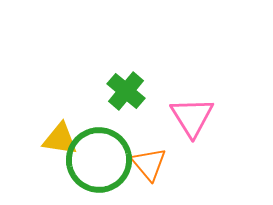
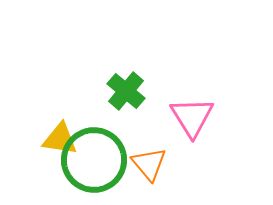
green circle: moved 5 px left
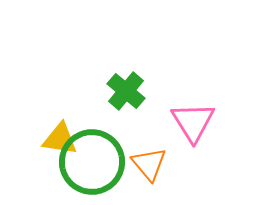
pink triangle: moved 1 px right, 5 px down
green circle: moved 2 px left, 2 px down
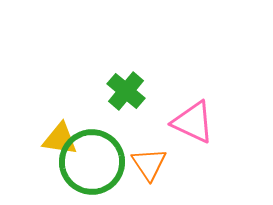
pink triangle: rotated 33 degrees counterclockwise
orange triangle: rotated 6 degrees clockwise
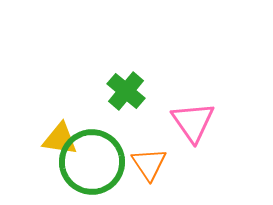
pink triangle: rotated 30 degrees clockwise
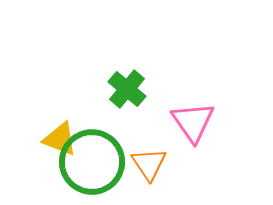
green cross: moved 1 px right, 2 px up
yellow triangle: rotated 12 degrees clockwise
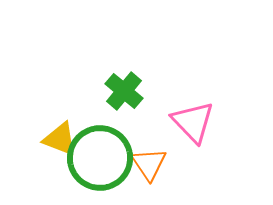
green cross: moved 3 px left, 2 px down
pink triangle: rotated 9 degrees counterclockwise
green circle: moved 8 px right, 4 px up
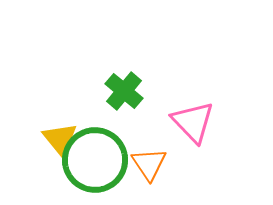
yellow triangle: rotated 30 degrees clockwise
green circle: moved 5 px left, 2 px down
